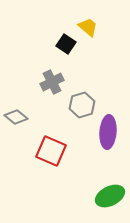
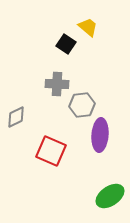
gray cross: moved 5 px right, 2 px down; rotated 30 degrees clockwise
gray hexagon: rotated 10 degrees clockwise
gray diamond: rotated 65 degrees counterclockwise
purple ellipse: moved 8 px left, 3 px down
green ellipse: rotated 8 degrees counterclockwise
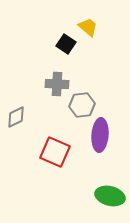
red square: moved 4 px right, 1 px down
green ellipse: rotated 48 degrees clockwise
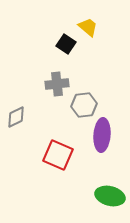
gray cross: rotated 10 degrees counterclockwise
gray hexagon: moved 2 px right
purple ellipse: moved 2 px right
red square: moved 3 px right, 3 px down
